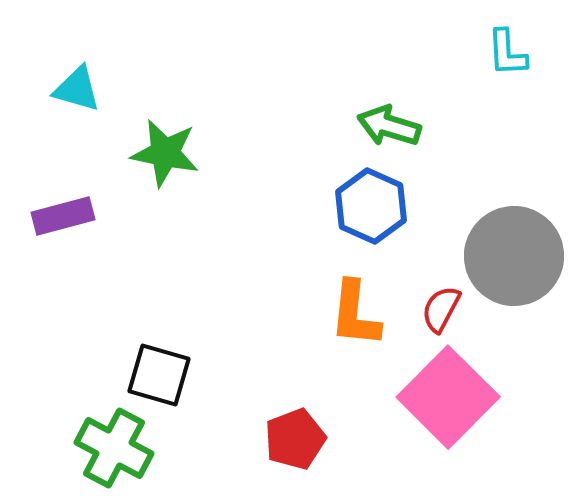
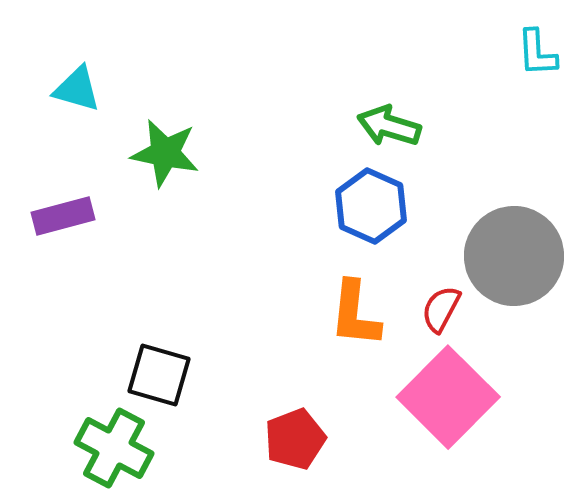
cyan L-shape: moved 30 px right
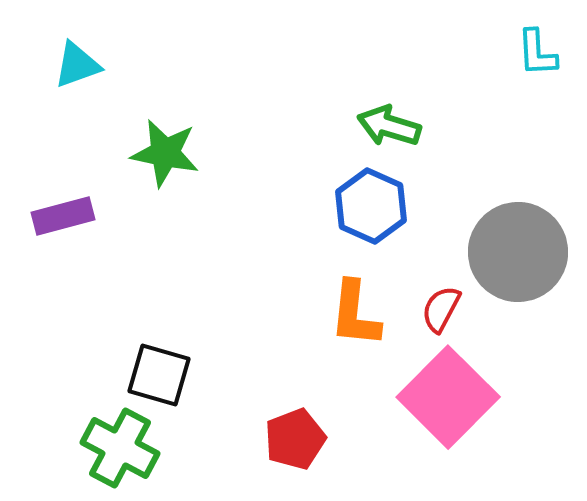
cyan triangle: moved 24 px up; rotated 36 degrees counterclockwise
gray circle: moved 4 px right, 4 px up
green cross: moved 6 px right
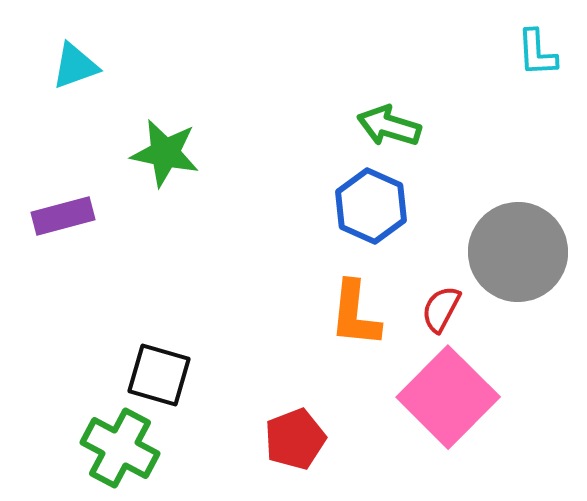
cyan triangle: moved 2 px left, 1 px down
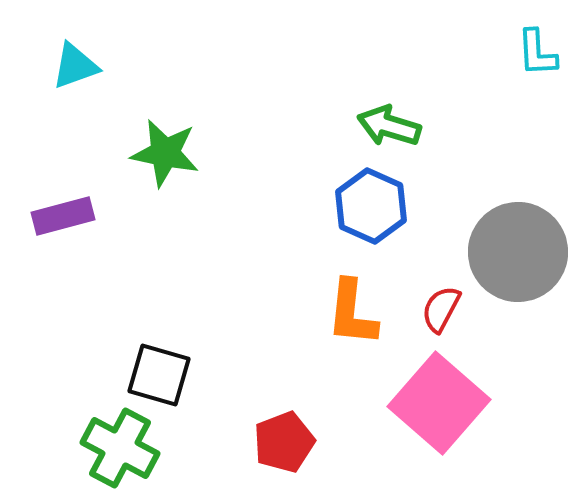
orange L-shape: moved 3 px left, 1 px up
pink square: moved 9 px left, 6 px down; rotated 4 degrees counterclockwise
red pentagon: moved 11 px left, 3 px down
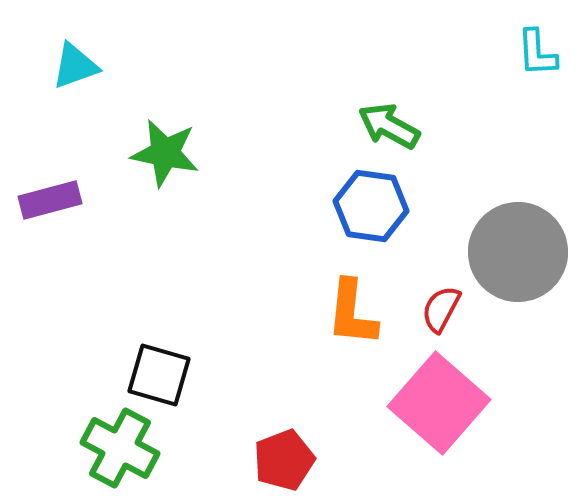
green arrow: rotated 12 degrees clockwise
blue hexagon: rotated 16 degrees counterclockwise
purple rectangle: moved 13 px left, 16 px up
red pentagon: moved 18 px down
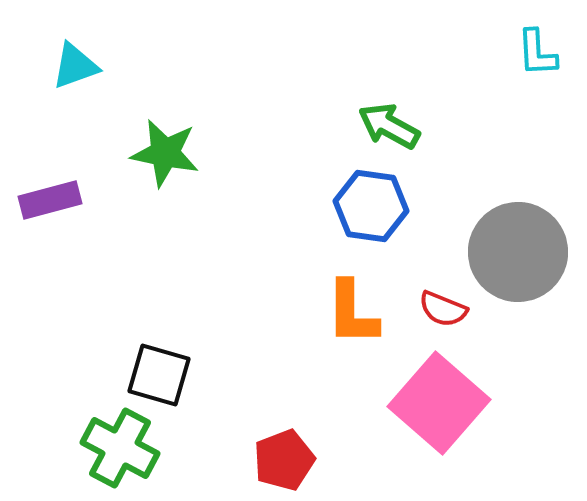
red semicircle: moved 2 px right; rotated 96 degrees counterclockwise
orange L-shape: rotated 6 degrees counterclockwise
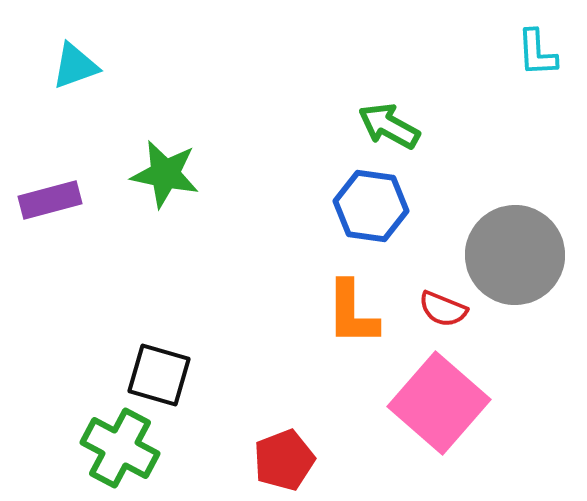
green star: moved 21 px down
gray circle: moved 3 px left, 3 px down
